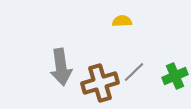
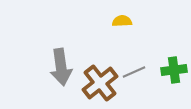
gray line: rotated 20 degrees clockwise
green cross: moved 1 px left, 6 px up; rotated 15 degrees clockwise
brown cross: rotated 21 degrees counterclockwise
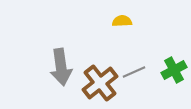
green cross: rotated 20 degrees counterclockwise
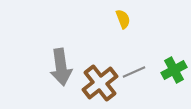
yellow semicircle: moved 1 px right, 2 px up; rotated 72 degrees clockwise
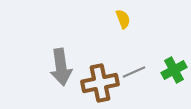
brown cross: rotated 27 degrees clockwise
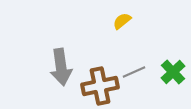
yellow semicircle: moved 1 px left, 2 px down; rotated 108 degrees counterclockwise
green cross: moved 1 px left, 2 px down; rotated 15 degrees counterclockwise
brown cross: moved 3 px down
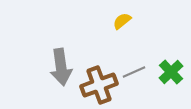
green cross: moved 2 px left
brown cross: moved 1 px left, 1 px up; rotated 9 degrees counterclockwise
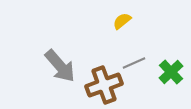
gray arrow: moved 1 px left, 1 px up; rotated 33 degrees counterclockwise
gray line: moved 9 px up
brown cross: moved 5 px right
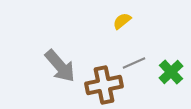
brown cross: rotated 9 degrees clockwise
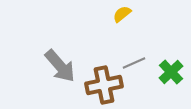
yellow semicircle: moved 7 px up
